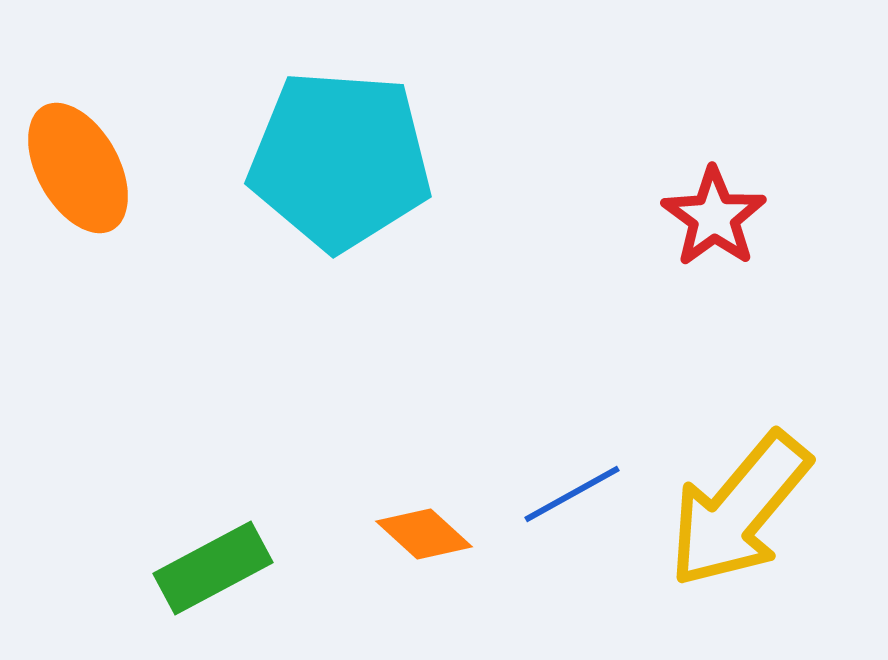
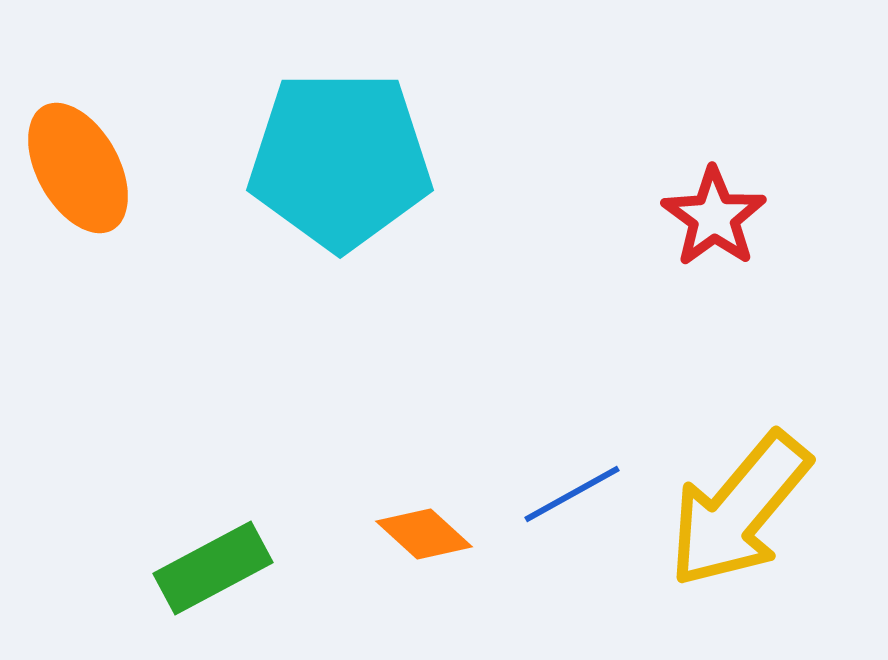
cyan pentagon: rotated 4 degrees counterclockwise
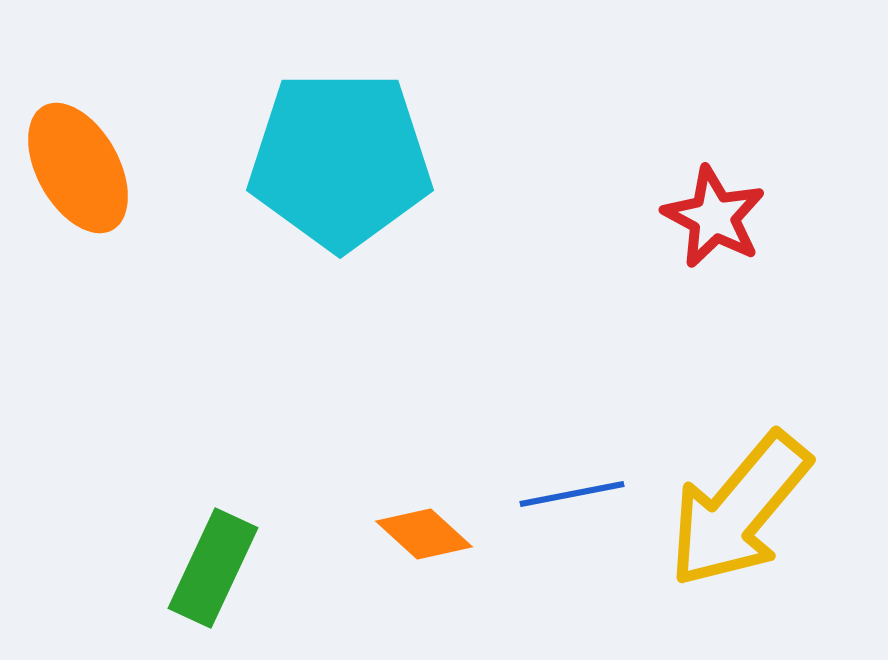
red star: rotated 8 degrees counterclockwise
blue line: rotated 18 degrees clockwise
green rectangle: rotated 37 degrees counterclockwise
